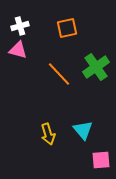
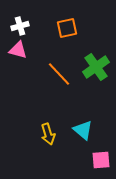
cyan triangle: rotated 10 degrees counterclockwise
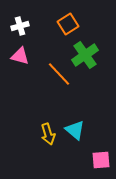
orange square: moved 1 px right, 4 px up; rotated 20 degrees counterclockwise
pink triangle: moved 2 px right, 6 px down
green cross: moved 11 px left, 12 px up
cyan triangle: moved 8 px left
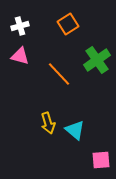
green cross: moved 12 px right, 5 px down
yellow arrow: moved 11 px up
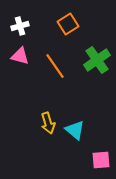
orange line: moved 4 px left, 8 px up; rotated 8 degrees clockwise
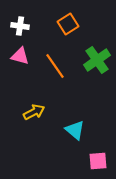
white cross: rotated 24 degrees clockwise
yellow arrow: moved 14 px left, 11 px up; rotated 100 degrees counterclockwise
pink square: moved 3 px left, 1 px down
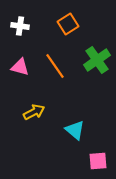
pink triangle: moved 11 px down
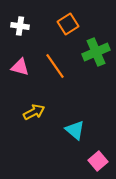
green cross: moved 1 px left, 8 px up; rotated 12 degrees clockwise
pink square: rotated 36 degrees counterclockwise
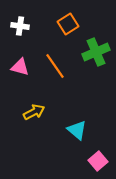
cyan triangle: moved 2 px right
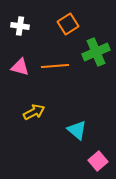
orange line: rotated 60 degrees counterclockwise
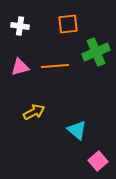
orange square: rotated 25 degrees clockwise
pink triangle: rotated 30 degrees counterclockwise
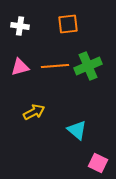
green cross: moved 8 px left, 14 px down
pink square: moved 2 px down; rotated 24 degrees counterclockwise
